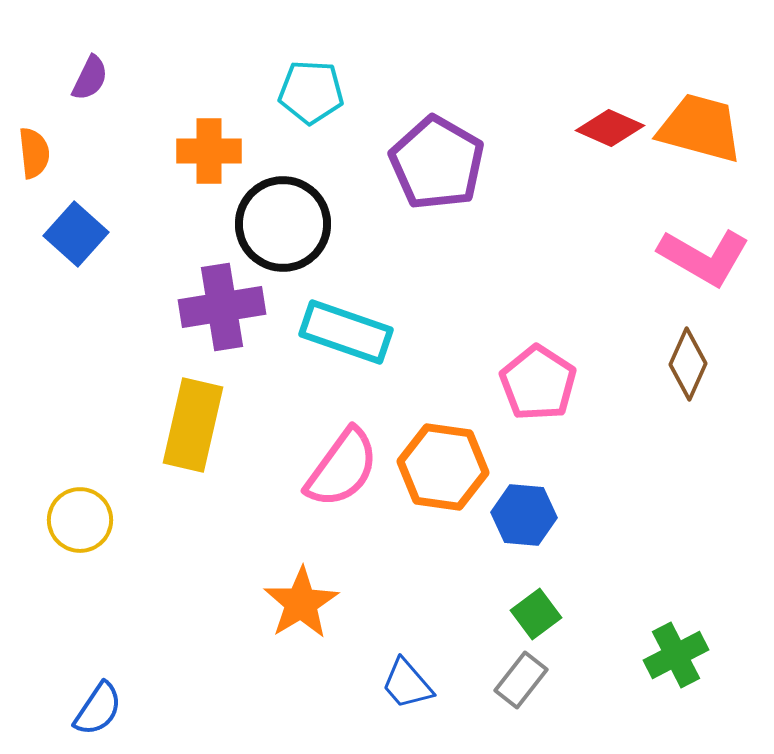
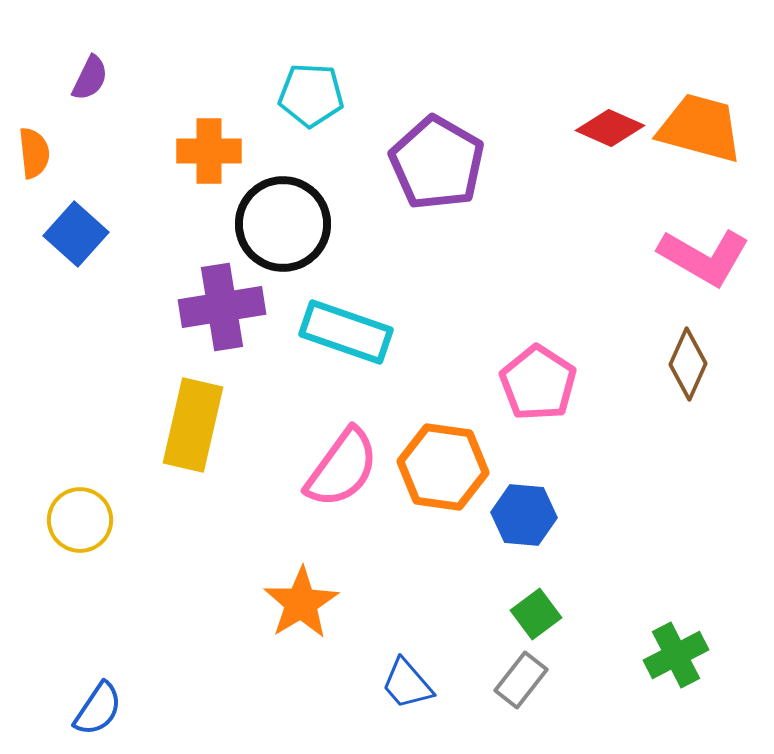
cyan pentagon: moved 3 px down
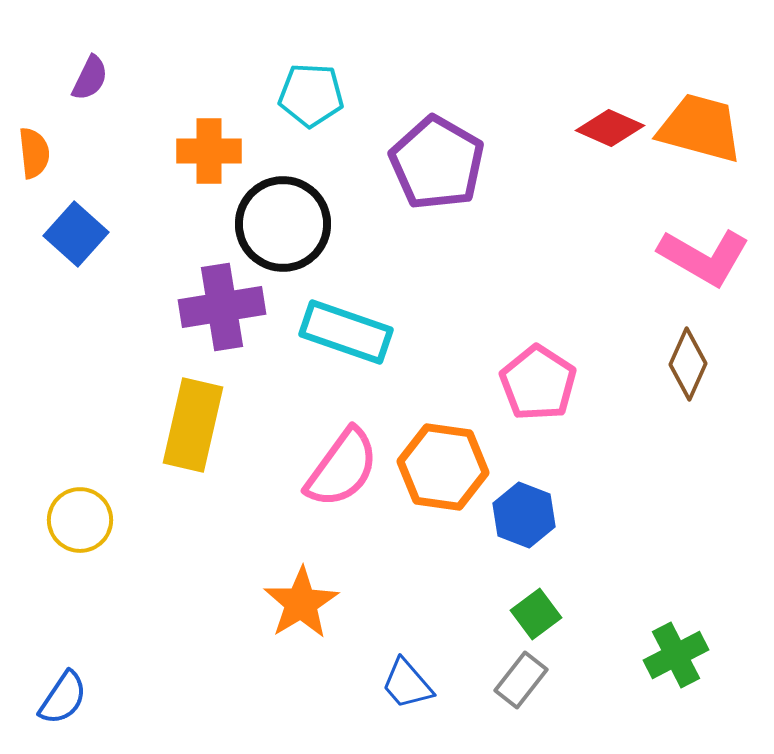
blue hexagon: rotated 16 degrees clockwise
blue semicircle: moved 35 px left, 11 px up
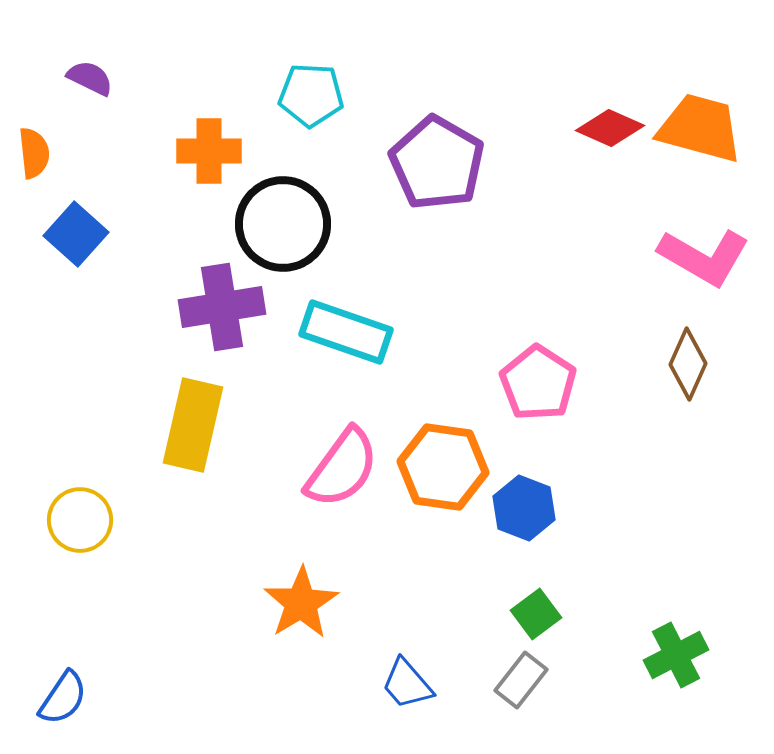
purple semicircle: rotated 90 degrees counterclockwise
blue hexagon: moved 7 px up
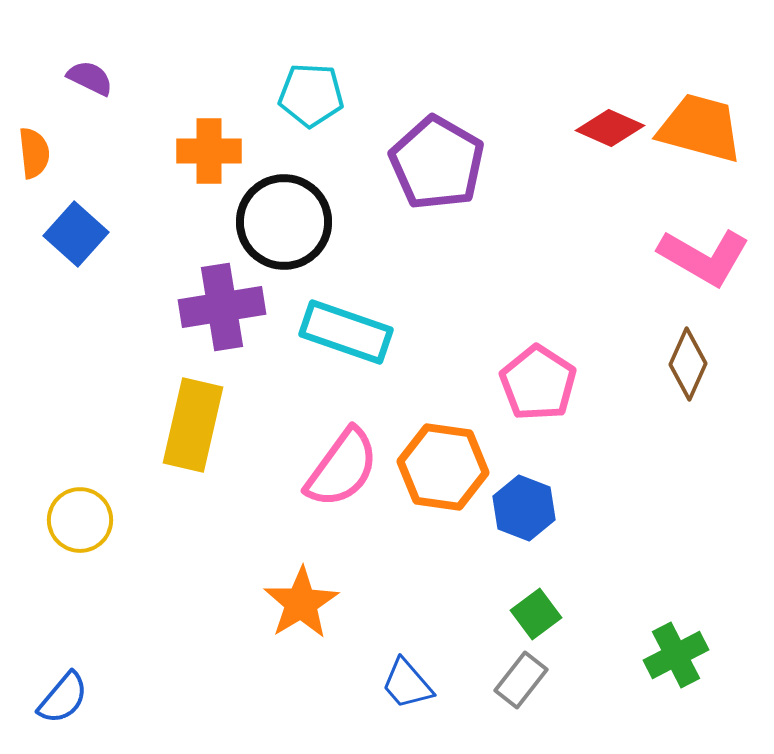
black circle: moved 1 px right, 2 px up
blue semicircle: rotated 6 degrees clockwise
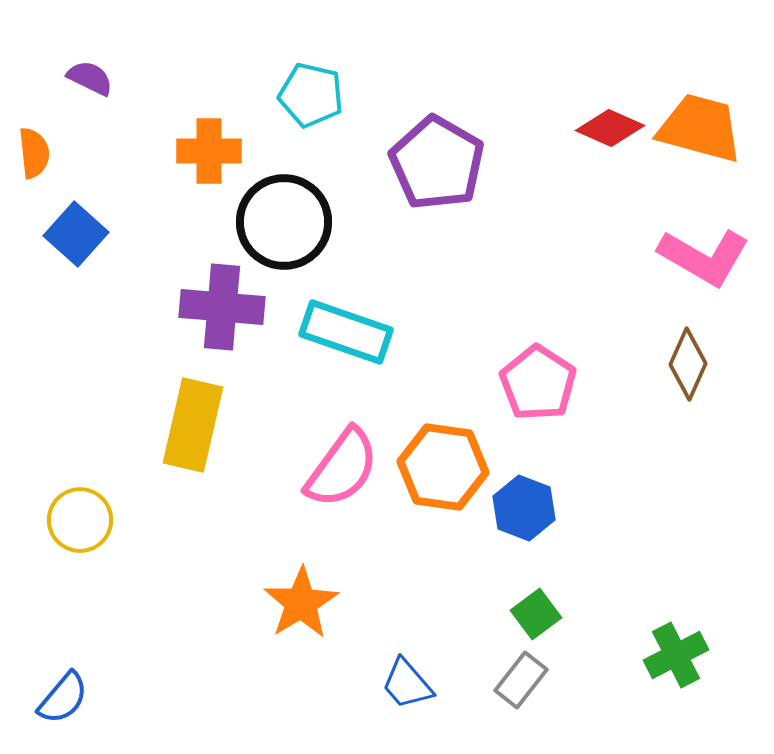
cyan pentagon: rotated 10 degrees clockwise
purple cross: rotated 14 degrees clockwise
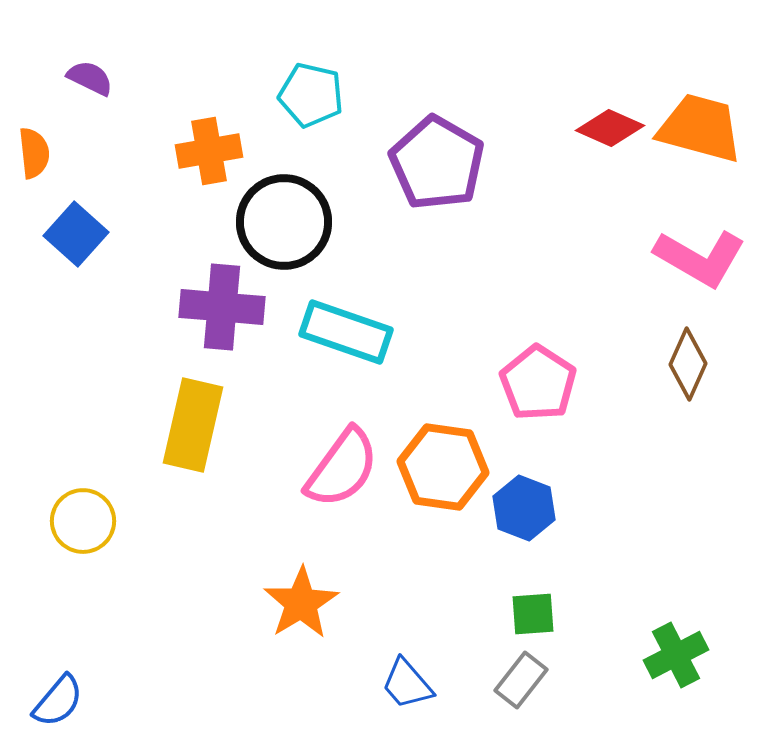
orange cross: rotated 10 degrees counterclockwise
pink L-shape: moved 4 px left, 1 px down
yellow circle: moved 3 px right, 1 px down
green square: moved 3 px left; rotated 33 degrees clockwise
blue semicircle: moved 5 px left, 3 px down
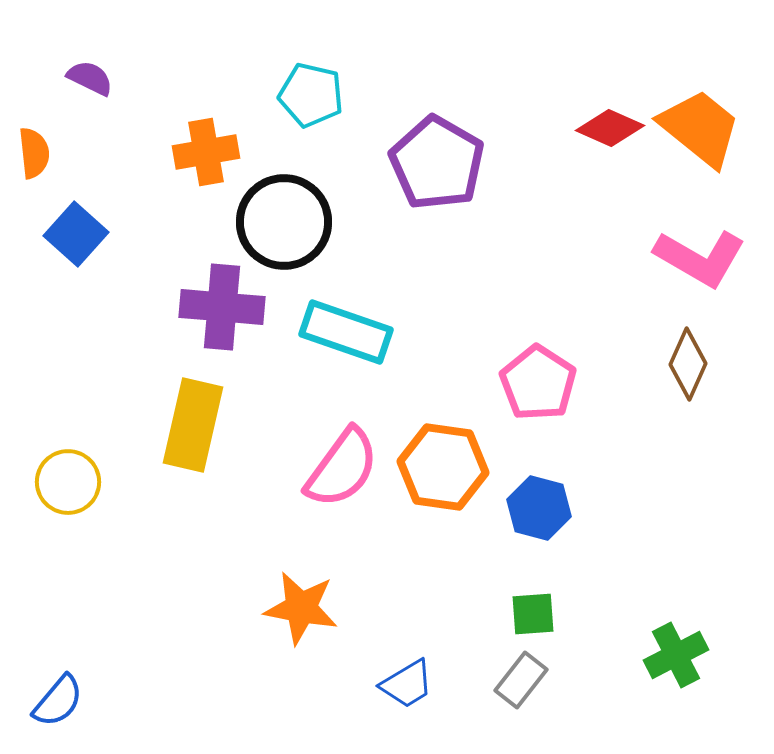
orange trapezoid: rotated 24 degrees clockwise
orange cross: moved 3 px left, 1 px down
blue hexagon: moved 15 px right; rotated 6 degrees counterclockwise
yellow circle: moved 15 px left, 39 px up
orange star: moved 5 px down; rotated 30 degrees counterclockwise
blue trapezoid: rotated 80 degrees counterclockwise
